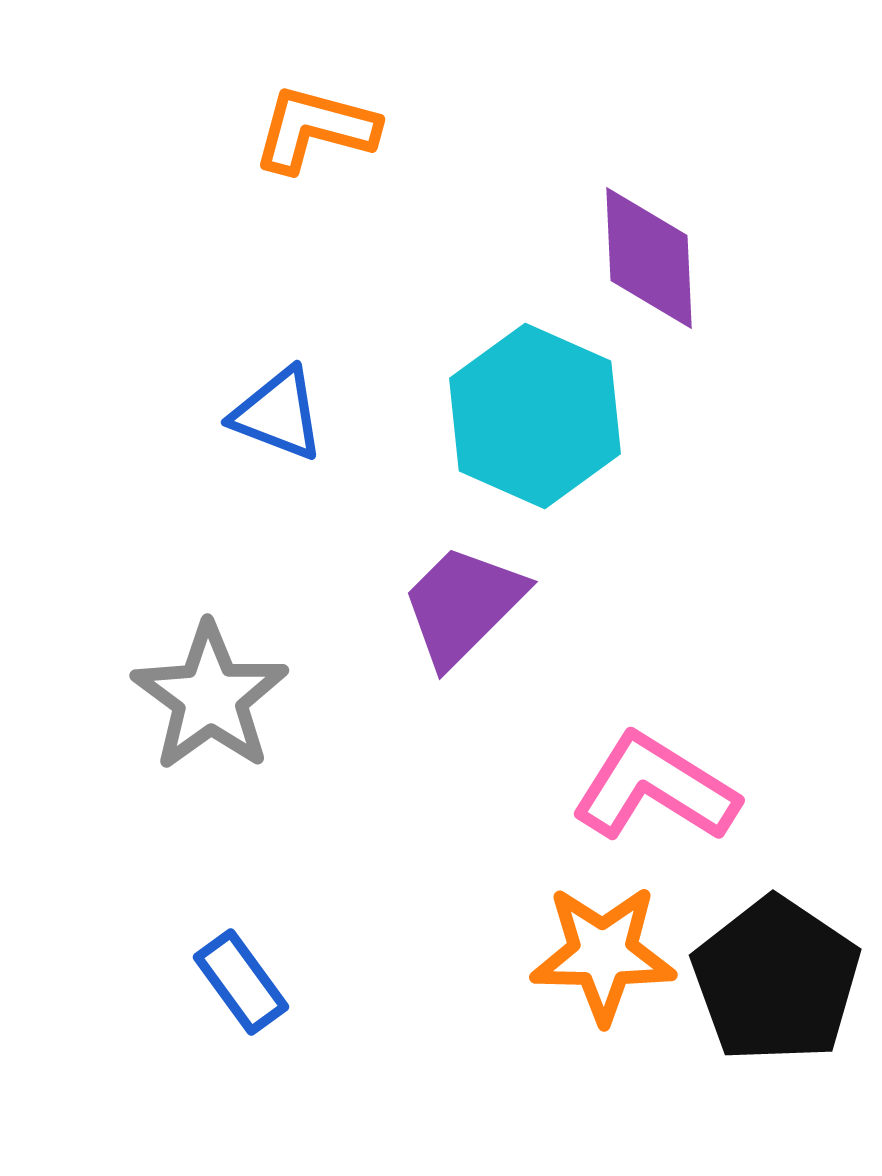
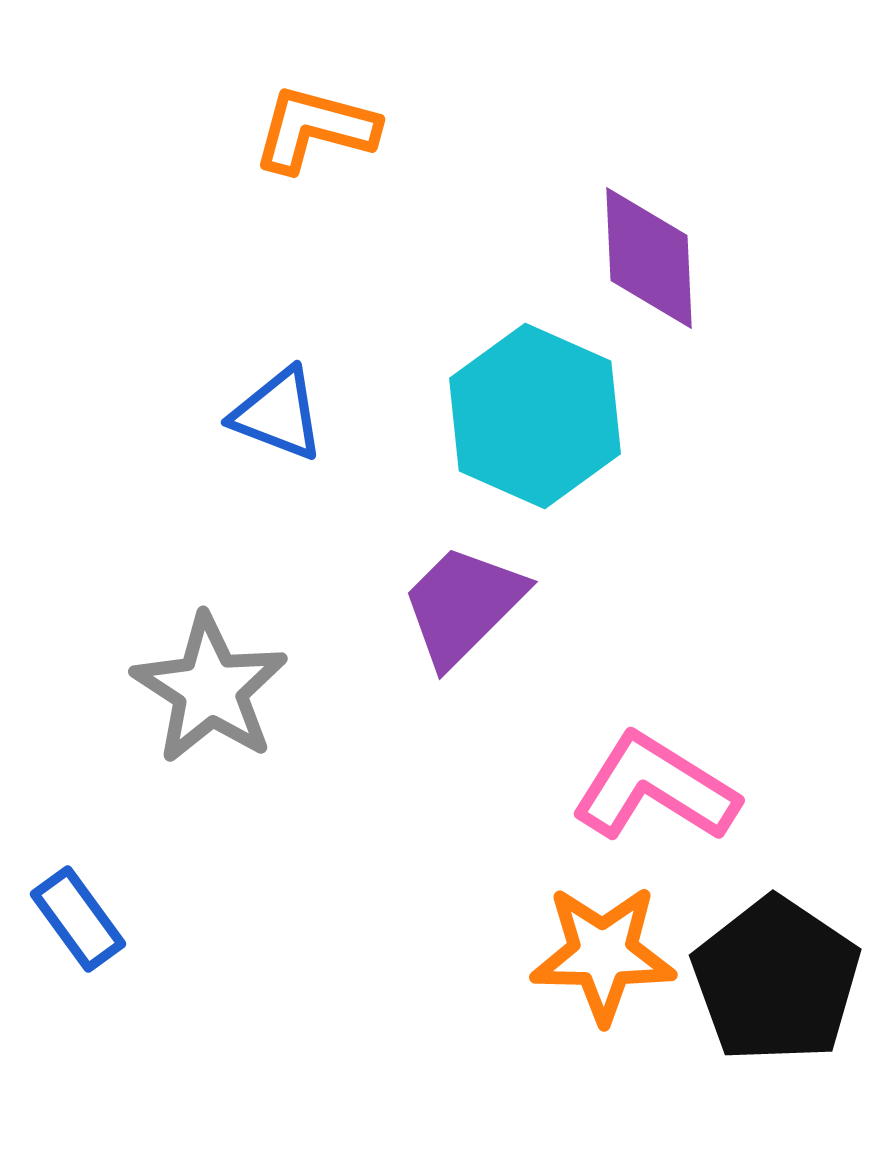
gray star: moved 8 px up; rotated 3 degrees counterclockwise
blue rectangle: moved 163 px left, 63 px up
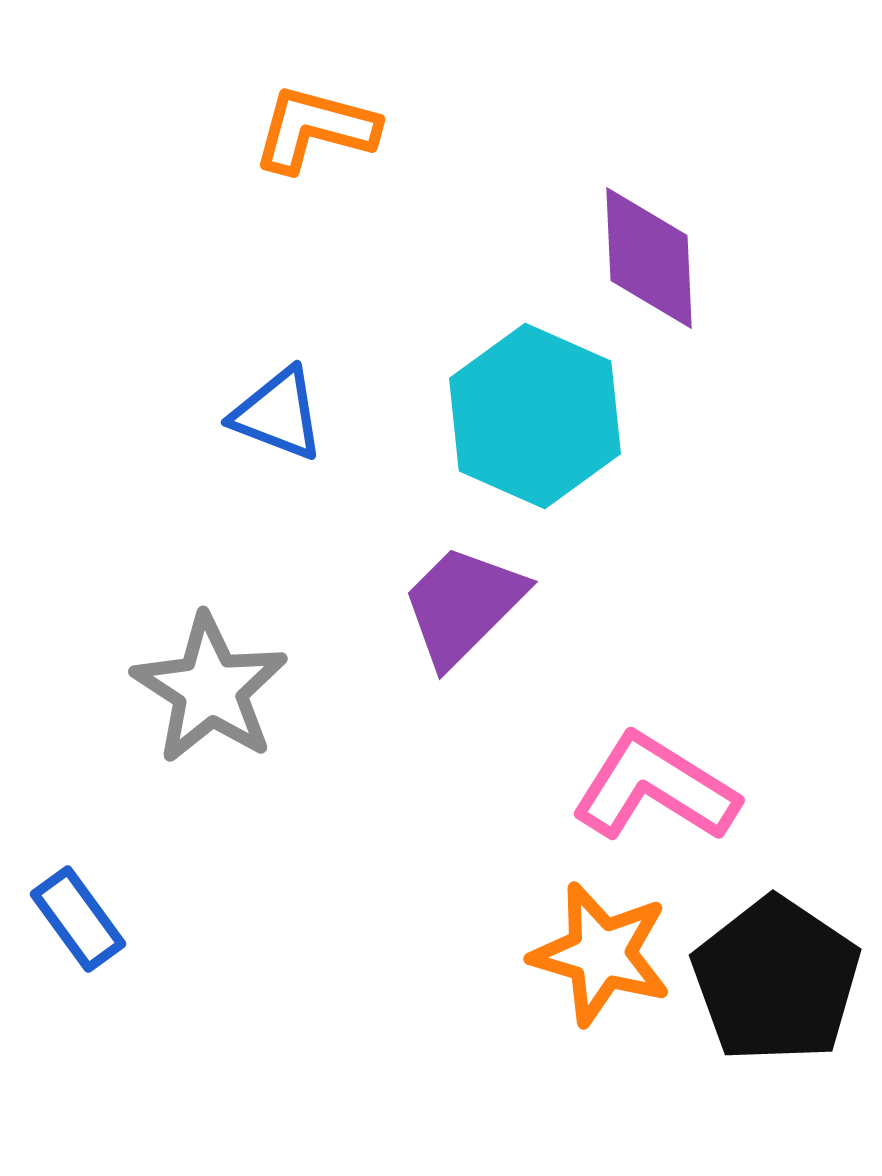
orange star: moved 2 px left; rotated 15 degrees clockwise
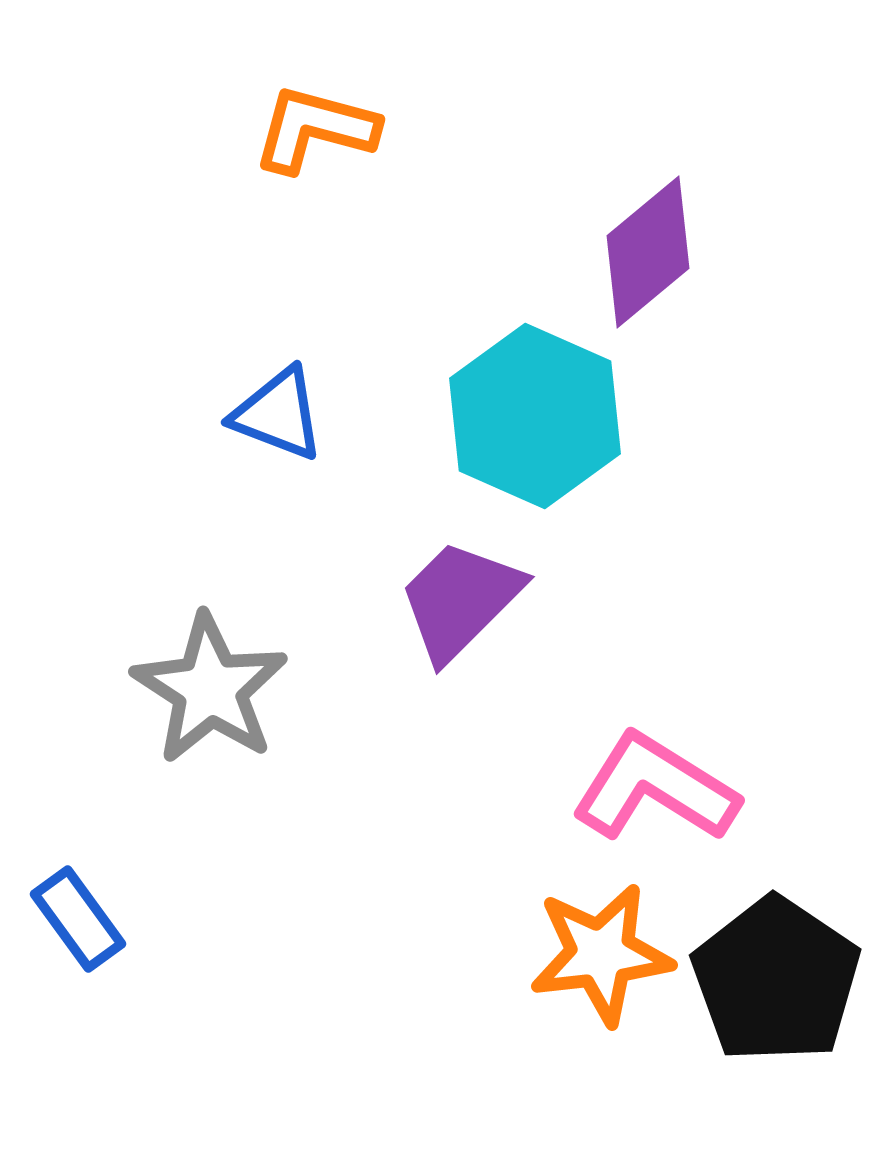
purple diamond: moved 1 px left, 6 px up; rotated 53 degrees clockwise
purple trapezoid: moved 3 px left, 5 px up
orange star: rotated 23 degrees counterclockwise
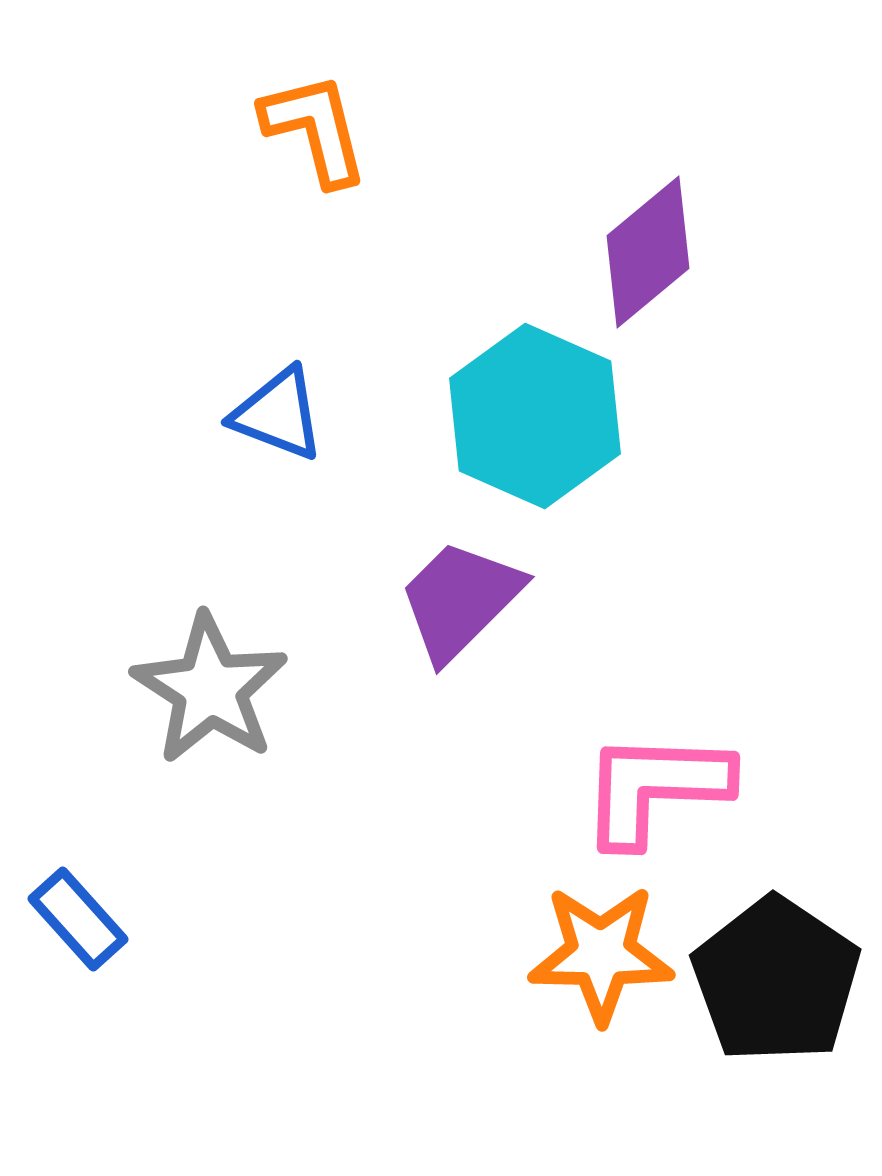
orange L-shape: rotated 61 degrees clockwise
pink L-shape: rotated 30 degrees counterclockwise
blue rectangle: rotated 6 degrees counterclockwise
orange star: rotated 8 degrees clockwise
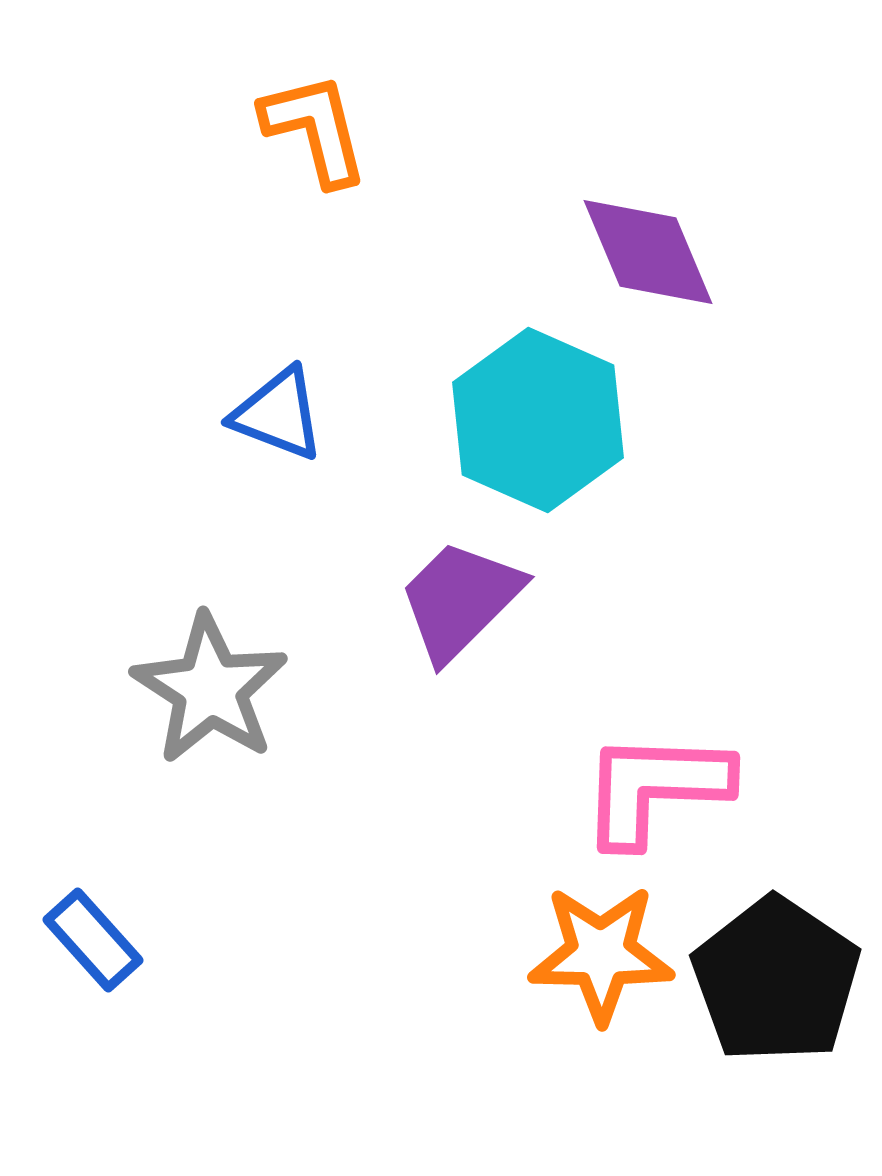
purple diamond: rotated 73 degrees counterclockwise
cyan hexagon: moved 3 px right, 4 px down
blue rectangle: moved 15 px right, 21 px down
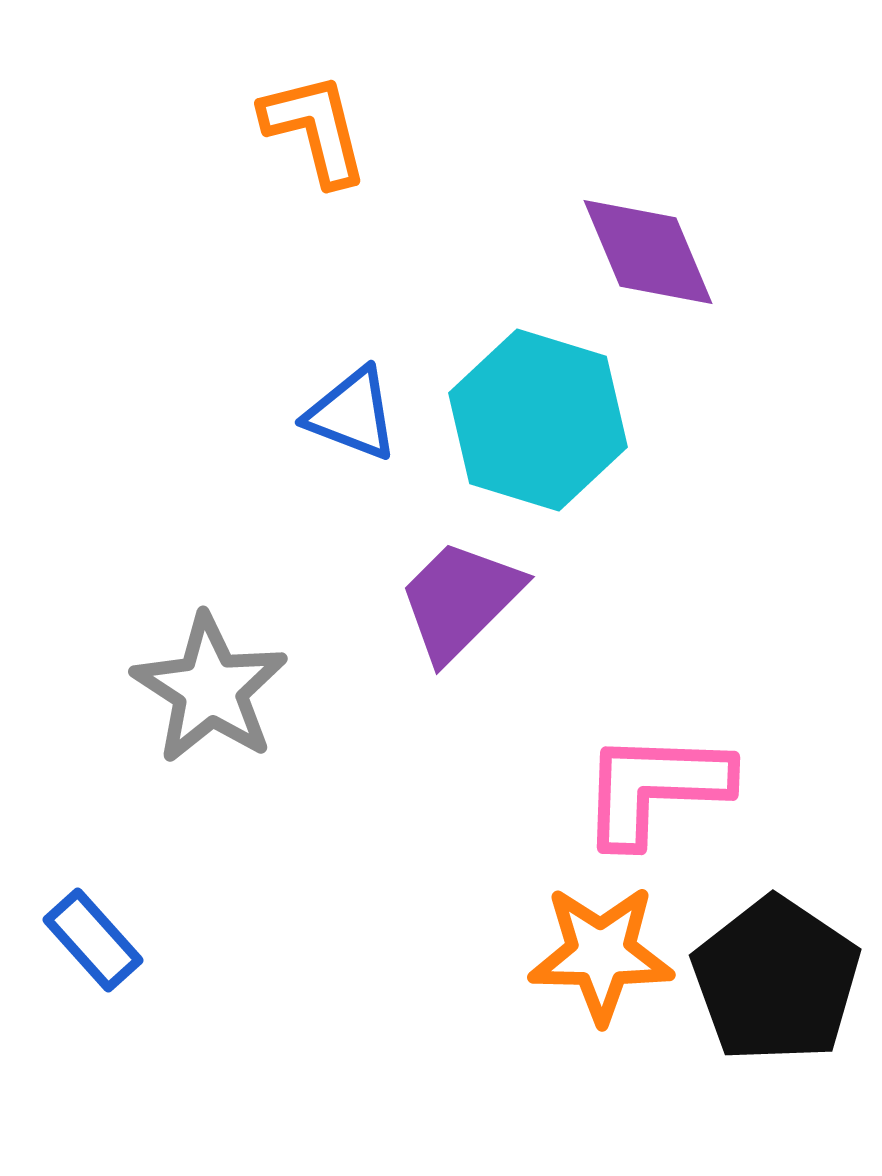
blue triangle: moved 74 px right
cyan hexagon: rotated 7 degrees counterclockwise
